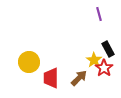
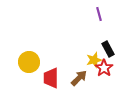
yellow star: rotated 21 degrees clockwise
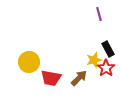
red star: moved 2 px right
red trapezoid: rotated 80 degrees counterclockwise
